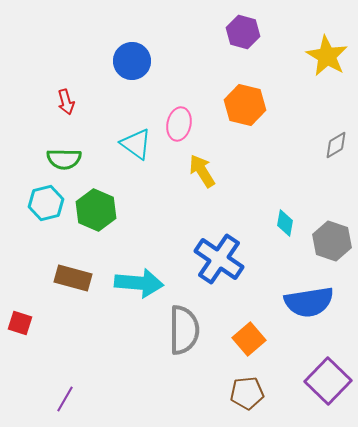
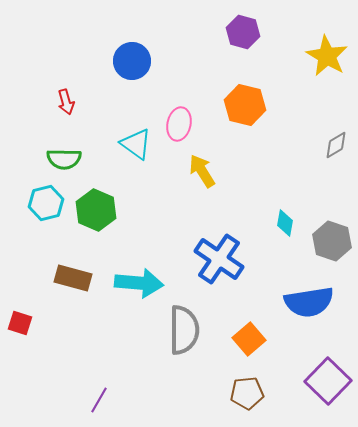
purple line: moved 34 px right, 1 px down
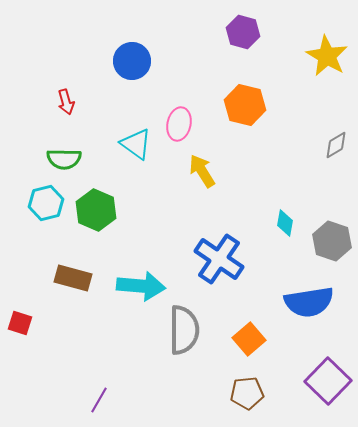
cyan arrow: moved 2 px right, 3 px down
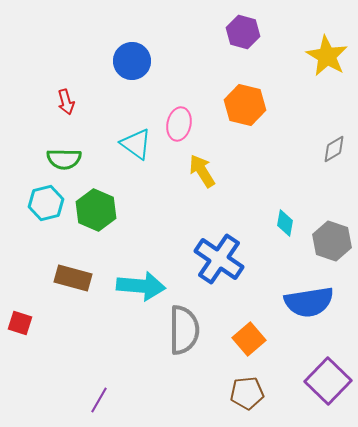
gray diamond: moved 2 px left, 4 px down
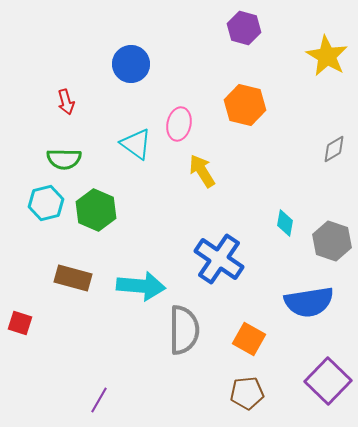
purple hexagon: moved 1 px right, 4 px up
blue circle: moved 1 px left, 3 px down
orange square: rotated 20 degrees counterclockwise
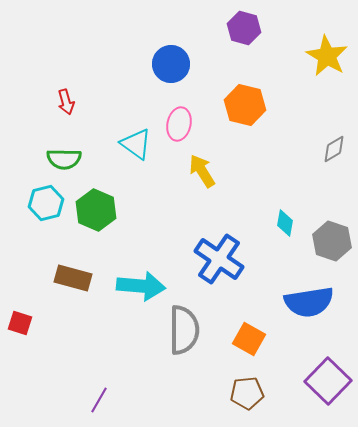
blue circle: moved 40 px right
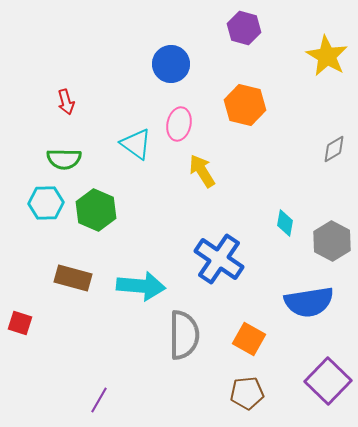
cyan hexagon: rotated 12 degrees clockwise
gray hexagon: rotated 9 degrees clockwise
gray semicircle: moved 5 px down
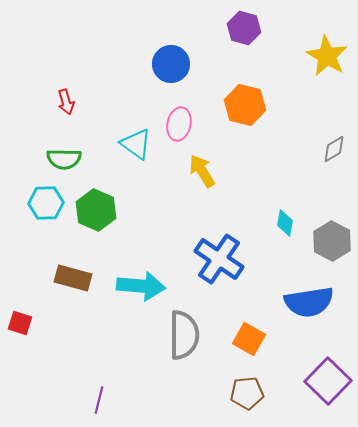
purple line: rotated 16 degrees counterclockwise
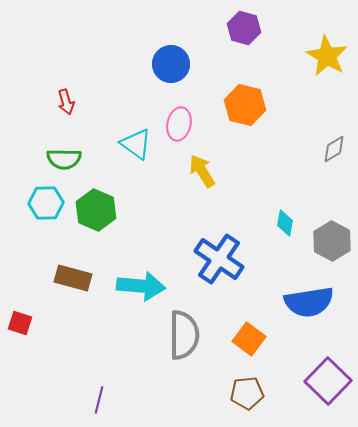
orange square: rotated 8 degrees clockwise
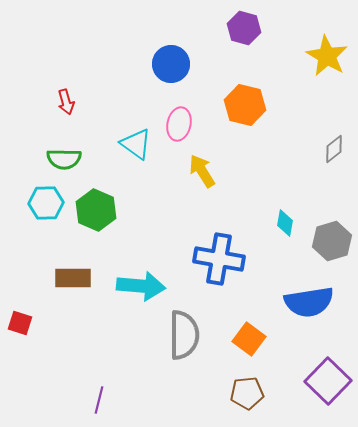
gray diamond: rotated 8 degrees counterclockwise
gray hexagon: rotated 15 degrees clockwise
blue cross: rotated 24 degrees counterclockwise
brown rectangle: rotated 15 degrees counterclockwise
